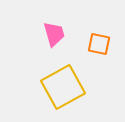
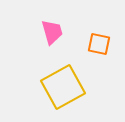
pink trapezoid: moved 2 px left, 2 px up
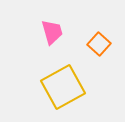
orange square: rotated 30 degrees clockwise
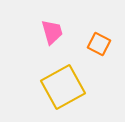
orange square: rotated 15 degrees counterclockwise
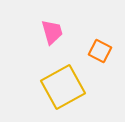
orange square: moved 1 px right, 7 px down
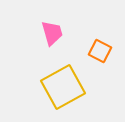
pink trapezoid: moved 1 px down
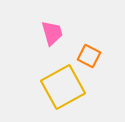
orange square: moved 11 px left, 5 px down
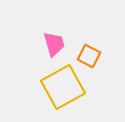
pink trapezoid: moved 2 px right, 11 px down
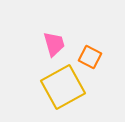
orange square: moved 1 px right, 1 px down
